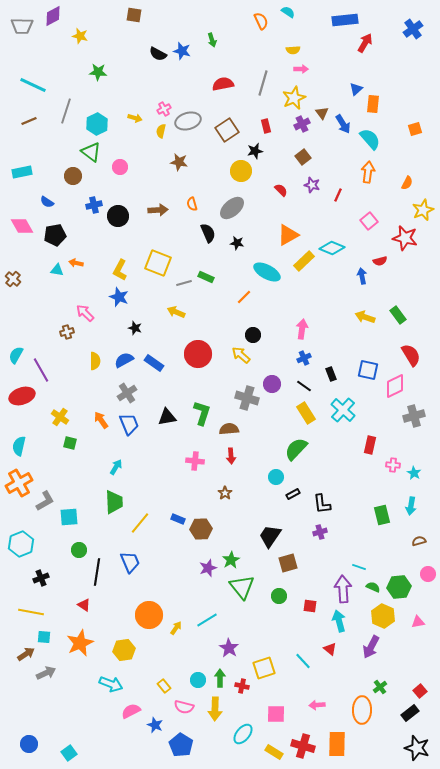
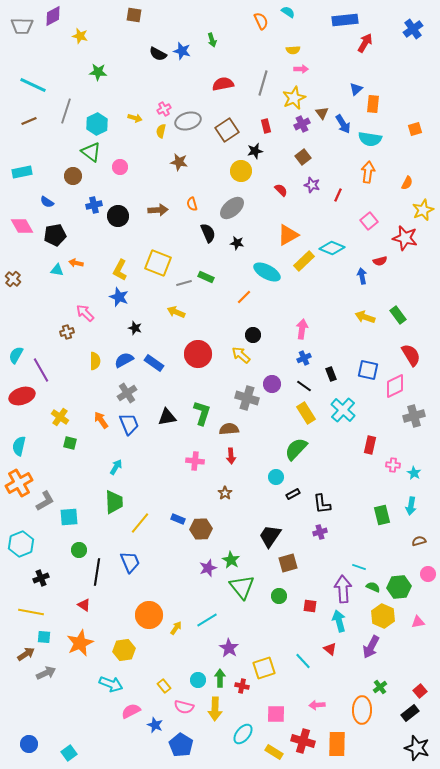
cyan semicircle at (370, 139): rotated 140 degrees clockwise
green star at (231, 560): rotated 12 degrees counterclockwise
red cross at (303, 746): moved 5 px up
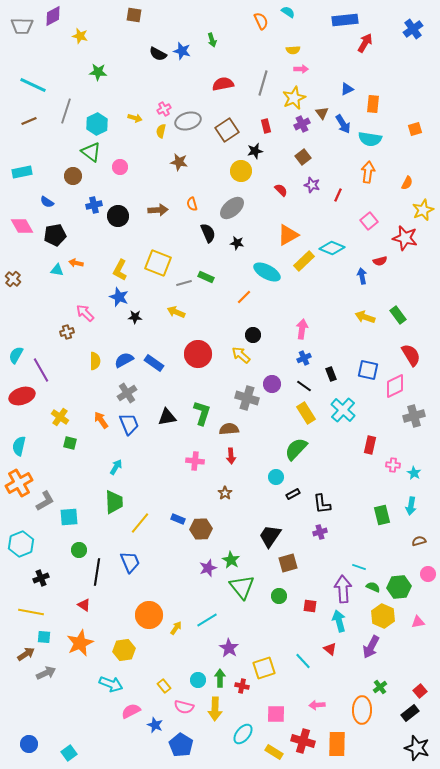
blue triangle at (356, 89): moved 9 px left; rotated 16 degrees clockwise
black star at (135, 328): moved 11 px up; rotated 16 degrees counterclockwise
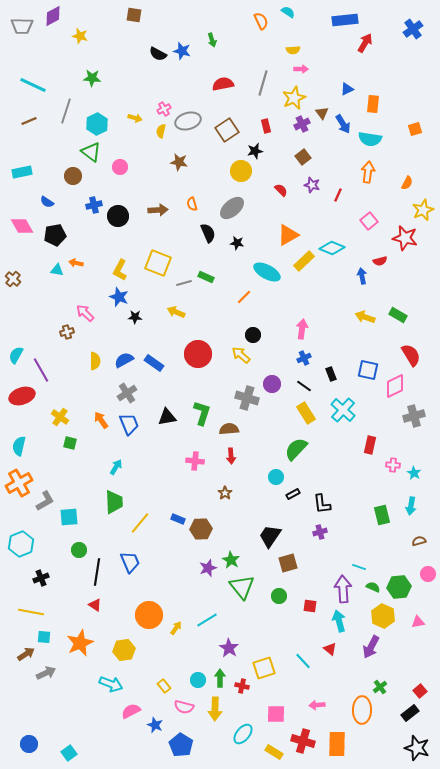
green star at (98, 72): moved 6 px left, 6 px down
green rectangle at (398, 315): rotated 24 degrees counterclockwise
red triangle at (84, 605): moved 11 px right
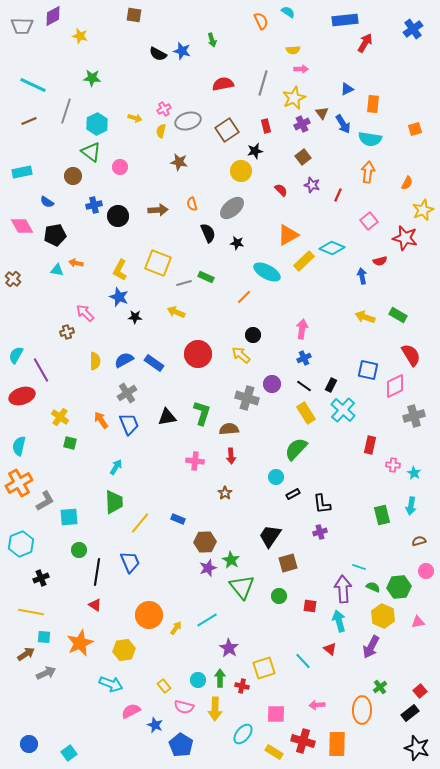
black rectangle at (331, 374): moved 11 px down; rotated 48 degrees clockwise
brown hexagon at (201, 529): moved 4 px right, 13 px down
pink circle at (428, 574): moved 2 px left, 3 px up
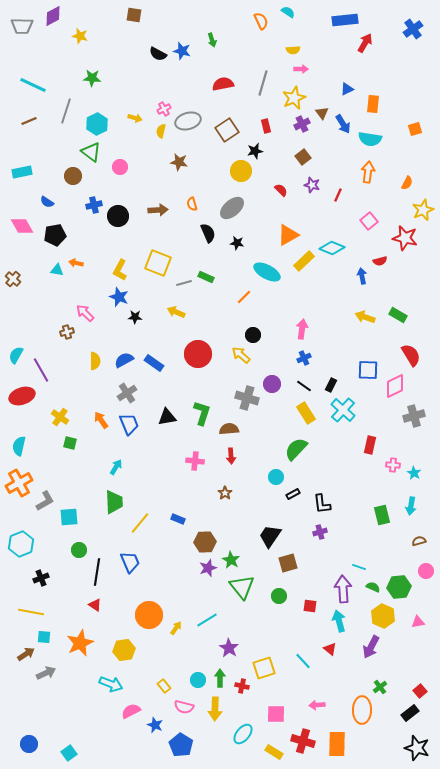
blue square at (368, 370): rotated 10 degrees counterclockwise
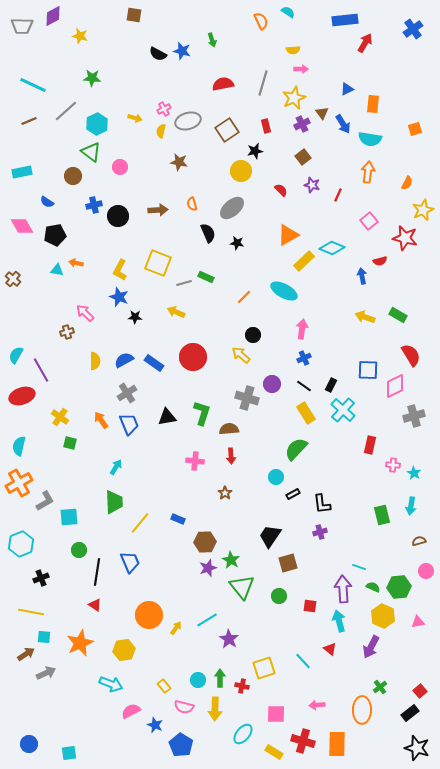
gray line at (66, 111): rotated 30 degrees clockwise
cyan ellipse at (267, 272): moved 17 px right, 19 px down
red circle at (198, 354): moved 5 px left, 3 px down
purple star at (229, 648): moved 9 px up
cyan square at (69, 753): rotated 28 degrees clockwise
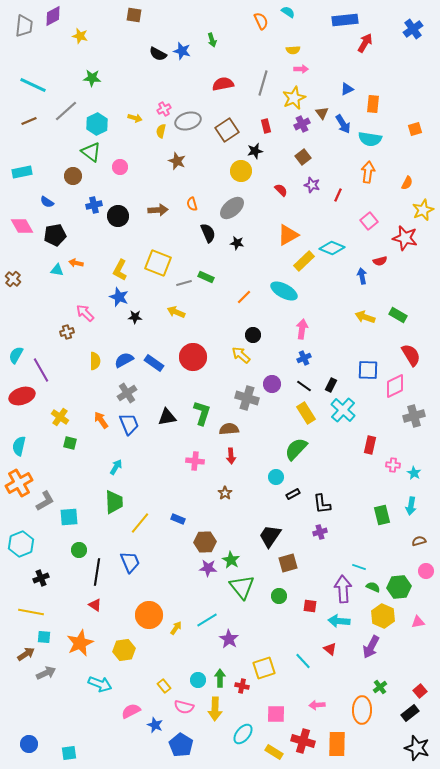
gray trapezoid at (22, 26): moved 2 px right; rotated 85 degrees counterclockwise
brown star at (179, 162): moved 2 px left, 1 px up; rotated 12 degrees clockwise
purple star at (208, 568): rotated 24 degrees clockwise
cyan arrow at (339, 621): rotated 70 degrees counterclockwise
cyan arrow at (111, 684): moved 11 px left
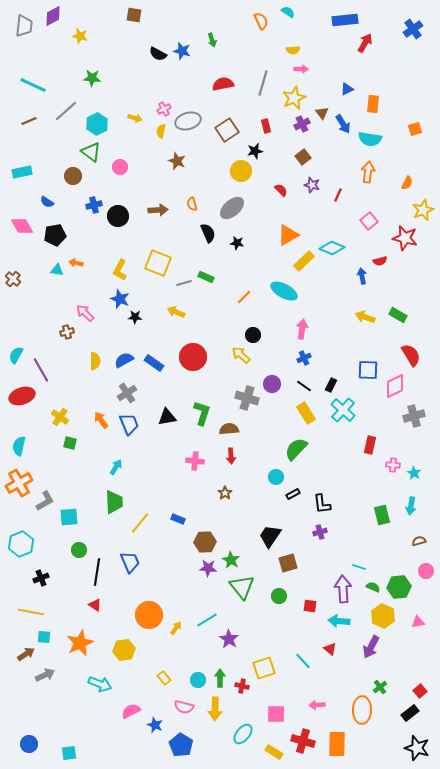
blue star at (119, 297): moved 1 px right, 2 px down
gray arrow at (46, 673): moved 1 px left, 2 px down
yellow rectangle at (164, 686): moved 8 px up
